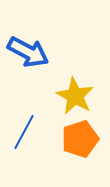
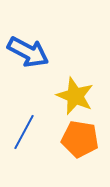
yellow star: rotated 6 degrees counterclockwise
orange pentagon: rotated 27 degrees clockwise
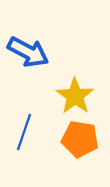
yellow star: rotated 12 degrees clockwise
blue line: rotated 9 degrees counterclockwise
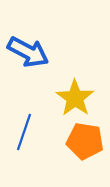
yellow star: moved 2 px down
orange pentagon: moved 5 px right, 2 px down
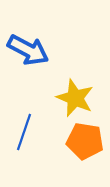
blue arrow: moved 2 px up
yellow star: rotated 12 degrees counterclockwise
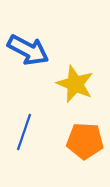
yellow star: moved 14 px up
orange pentagon: rotated 6 degrees counterclockwise
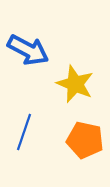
orange pentagon: moved 1 px up; rotated 9 degrees clockwise
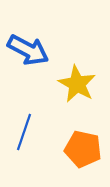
yellow star: moved 2 px right; rotated 6 degrees clockwise
orange pentagon: moved 2 px left, 9 px down
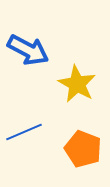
blue line: rotated 48 degrees clockwise
orange pentagon: rotated 9 degrees clockwise
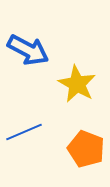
orange pentagon: moved 3 px right
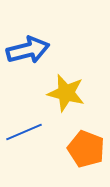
blue arrow: rotated 42 degrees counterclockwise
yellow star: moved 11 px left, 9 px down; rotated 15 degrees counterclockwise
